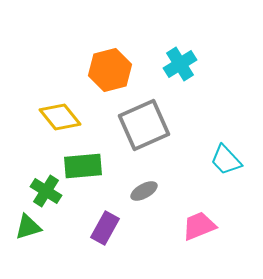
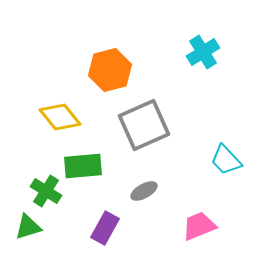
cyan cross: moved 23 px right, 12 px up
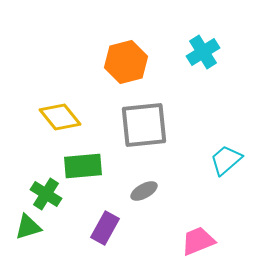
orange hexagon: moved 16 px right, 8 px up
gray square: rotated 18 degrees clockwise
cyan trapezoid: rotated 92 degrees clockwise
green cross: moved 3 px down
pink trapezoid: moved 1 px left, 15 px down
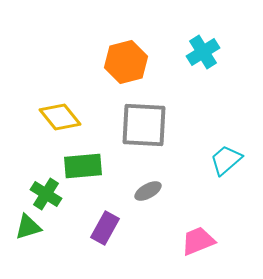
gray square: rotated 9 degrees clockwise
gray ellipse: moved 4 px right
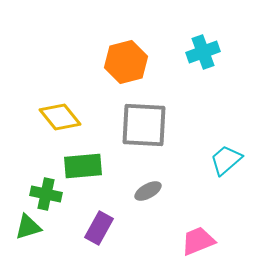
cyan cross: rotated 12 degrees clockwise
green cross: rotated 20 degrees counterclockwise
purple rectangle: moved 6 px left
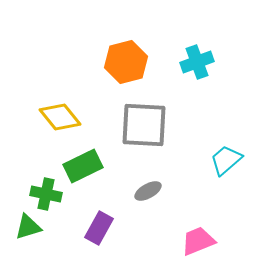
cyan cross: moved 6 px left, 10 px down
green rectangle: rotated 21 degrees counterclockwise
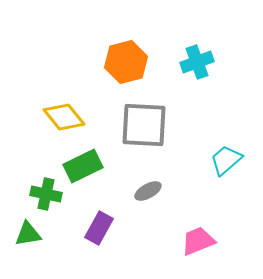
yellow diamond: moved 4 px right
green triangle: moved 7 px down; rotated 8 degrees clockwise
